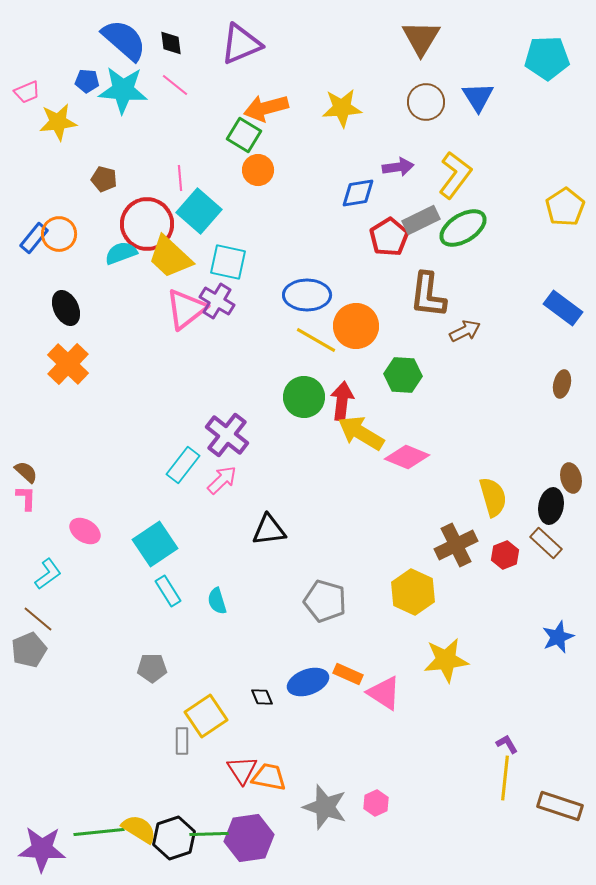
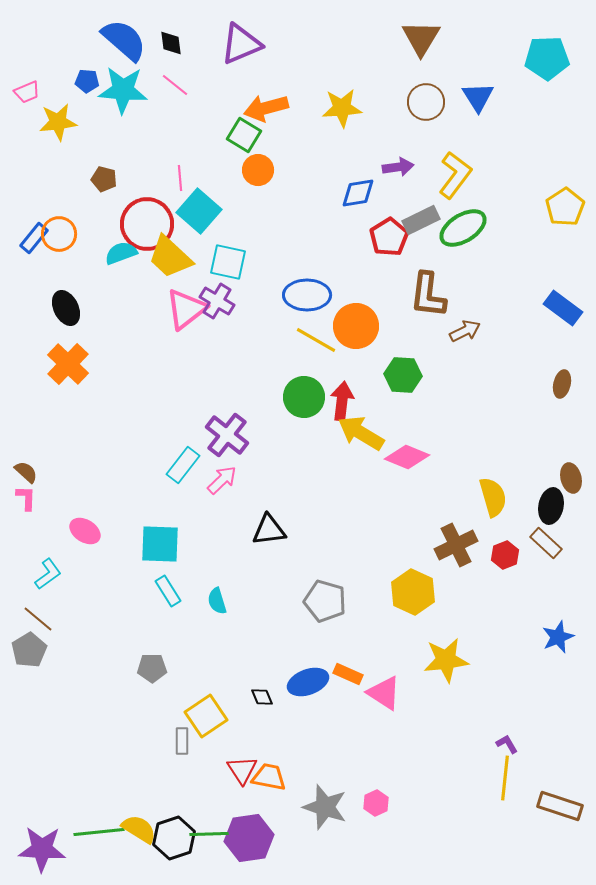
cyan square at (155, 544): moved 5 px right; rotated 36 degrees clockwise
gray pentagon at (29, 650): rotated 8 degrees counterclockwise
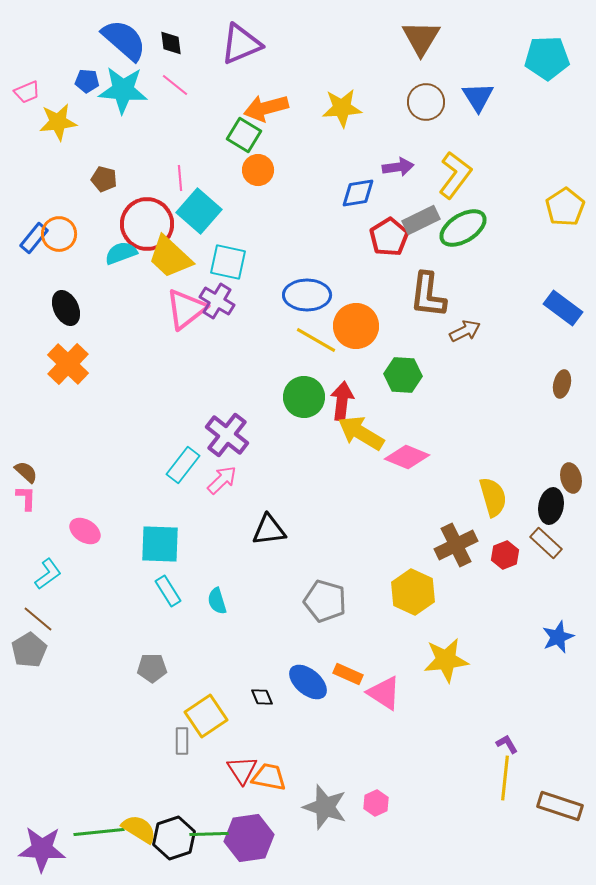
blue ellipse at (308, 682): rotated 60 degrees clockwise
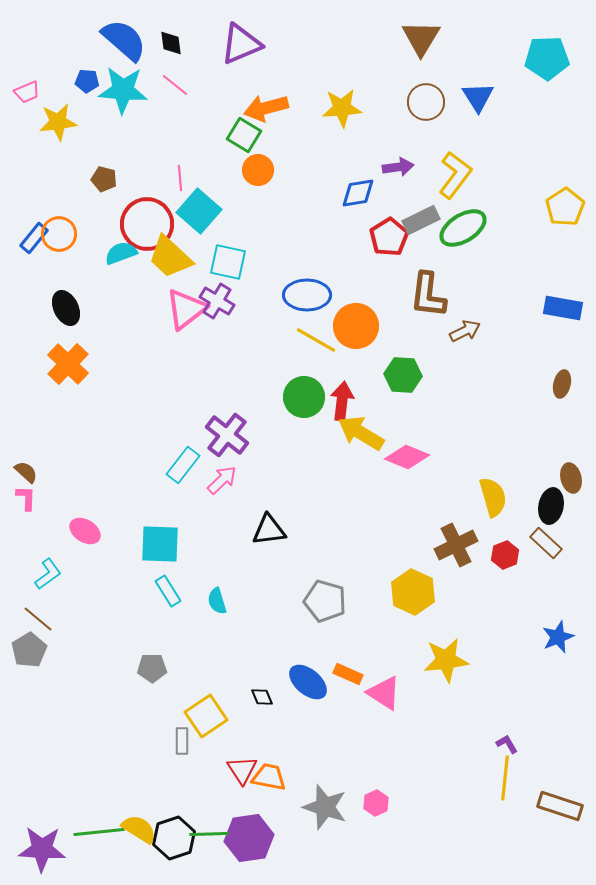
blue rectangle at (563, 308): rotated 27 degrees counterclockwise
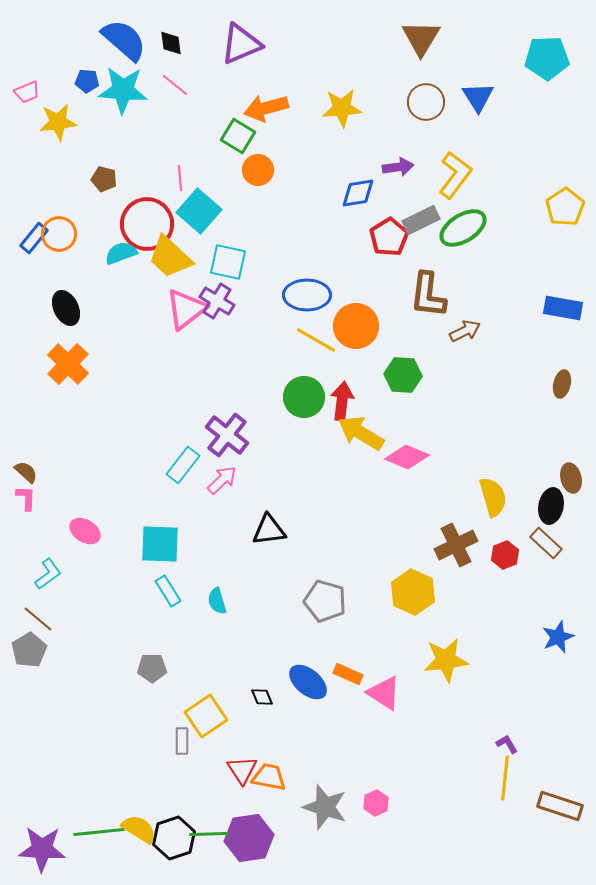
green square at (244, 135): moved 6 px left, 1 px down
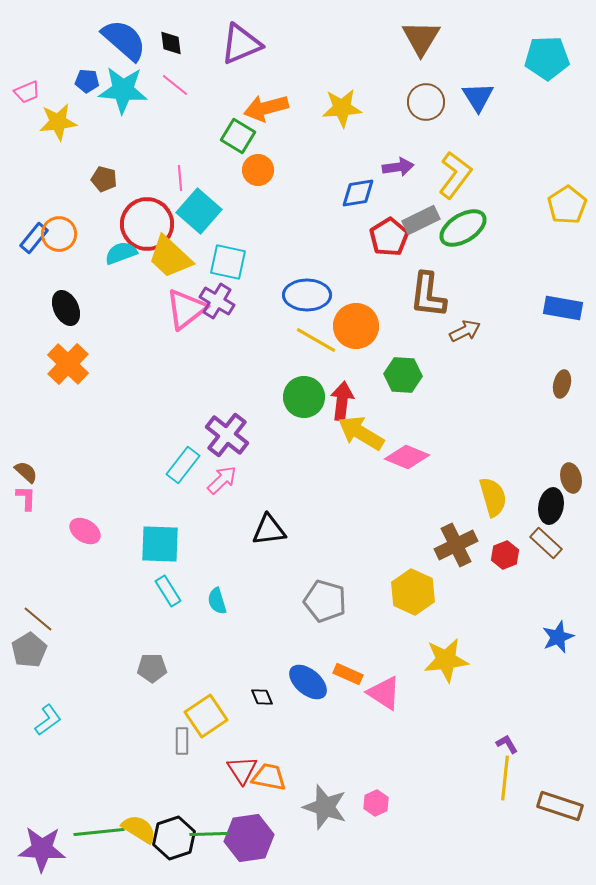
yellow pentagon at (565, 207): moved 2 px right, 2 px up
cyan L-shape at (48, 574): moved 146 px down
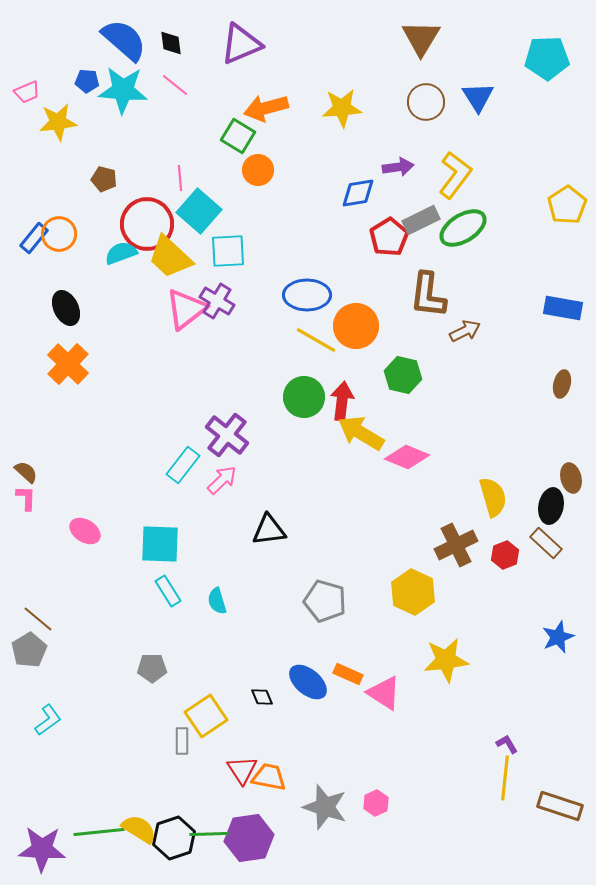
cyan square at (228, 262): moved 11 px up; rotated 15 degrees counterclockwise
green hexagon at (403, 375): rotated 9 degrees clockwise
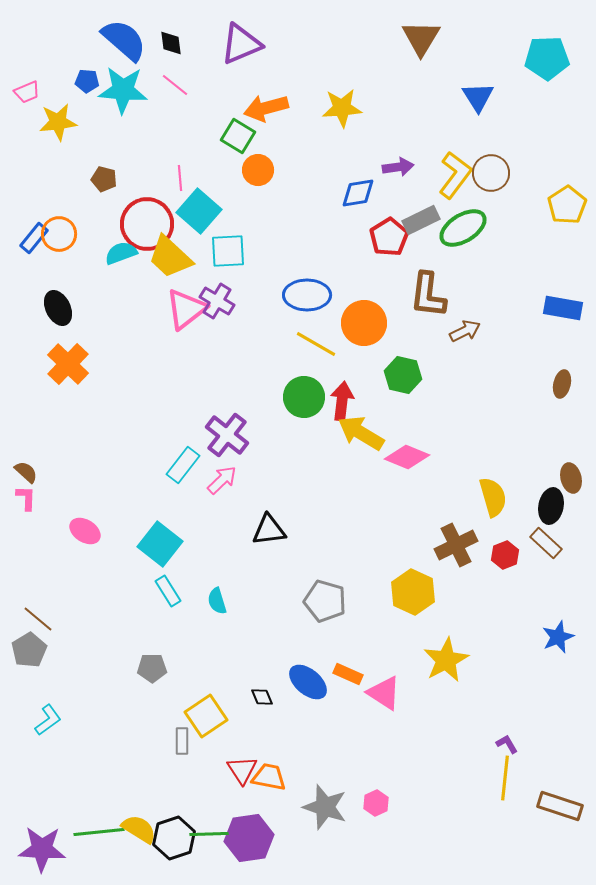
brown circle at (426, 102): moved 65 px right, 71 px down
black ellipse at (66, 308): moved 8 px left
orange circle at (356, 326): moved 8 px right, 3 px up
yellow line at (316, 340): moved 4 px down
cyan square at (160, 544): rotated 36 degrees clockwise
yellow star at (446, 660): rotated 21 degrees counterclockwise
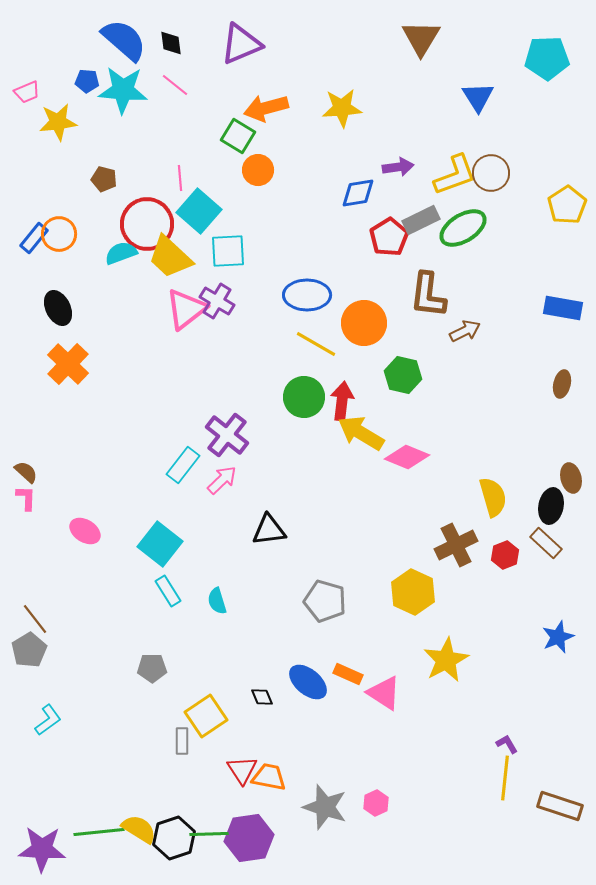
yellow L-shape at (455, 175): rotated 33 degrees clockwise
brown line at (38, 619): moved 3 px left; rotated 12 degrees clockwise
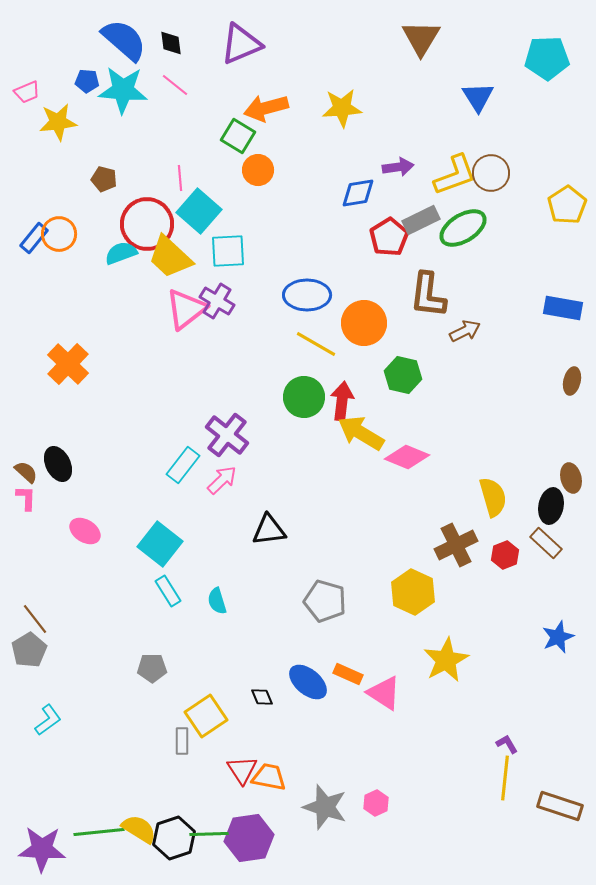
black ellipse at (58, 308): moved 156 px down
brown ellipse at (562, 384): moved 10 px right, 3 px up
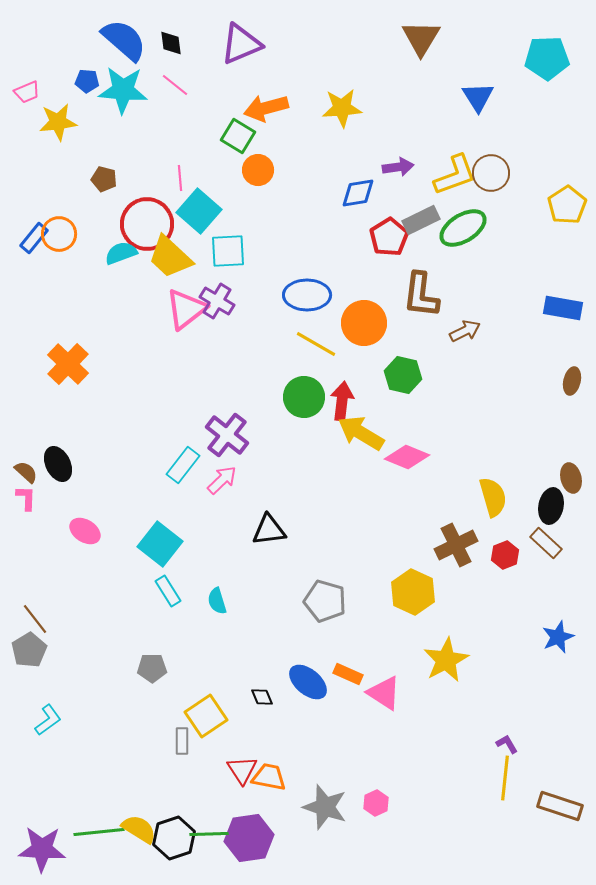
brown L-shape at (428, 295): moved 7 px left
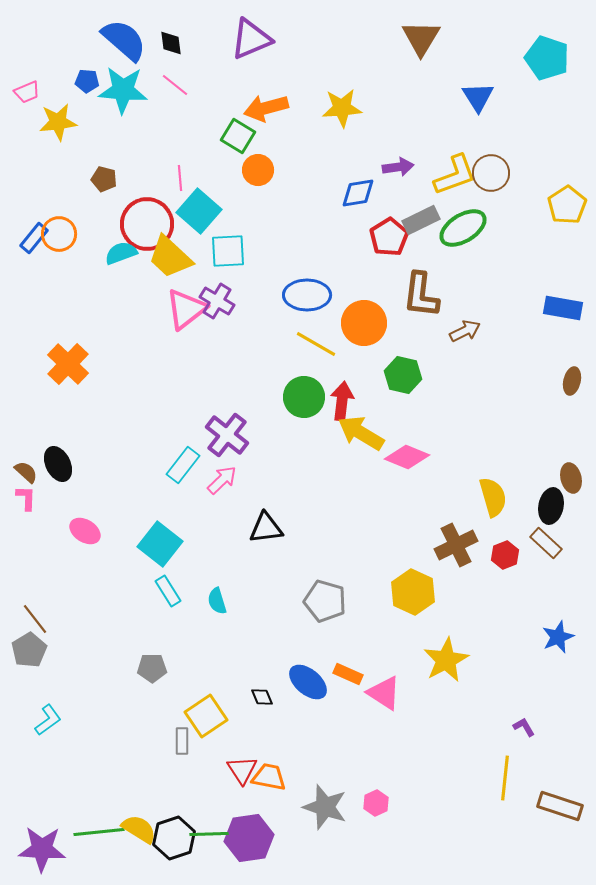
purple triangle at (241, 44): moved 10 px right, 5 px up
cyan pentagon at (547, 58): rotated 21 degrees clockwise
black triangle at (269, 530): moved 3 px left, 2 px up
purple L-shape at (507, 744): moved 17 px right, 17 px up
